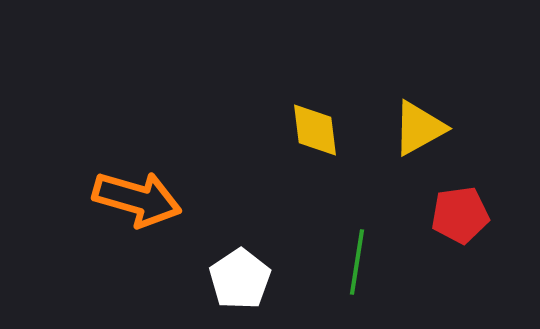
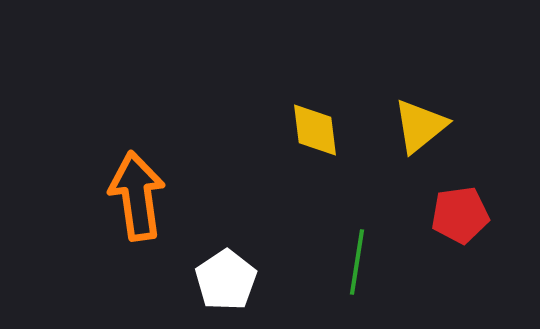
yellow triangle: moved 1 px right, 2 px up; rotated 10 degrees counterclockwise
orange arrow: moved 3 px up; rotated 114 degrees counterclockwise
white pentagon: moved 14 px left, 1 px down
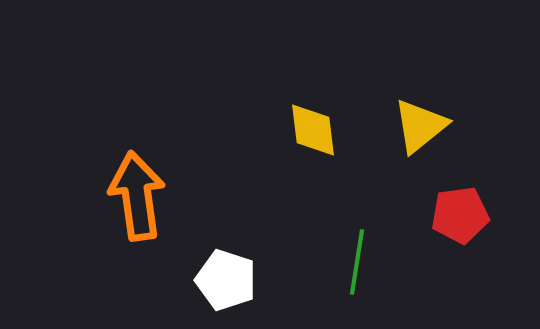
yellow diamond: moved 2 px left
white pentagon: rotated 20 degrees counterclockwise
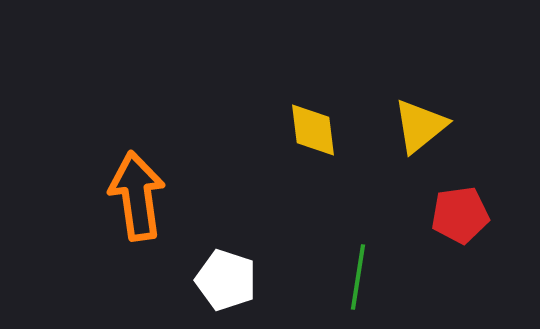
green line: moved 1 px right, 15 px down
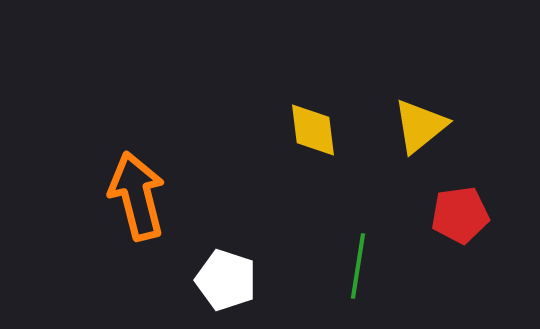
orange arrow: rotated 6 degrees counterclockwise
green line: moved 11 px up
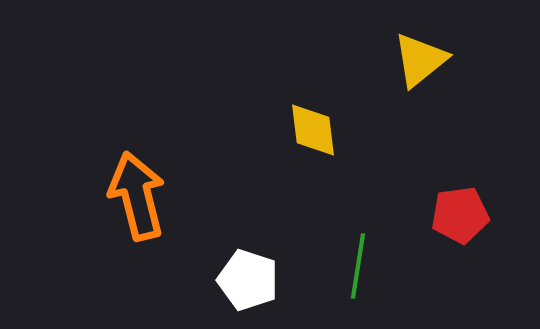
yellow triangle: moved 66 px up
white pentagon: moved 22 px right
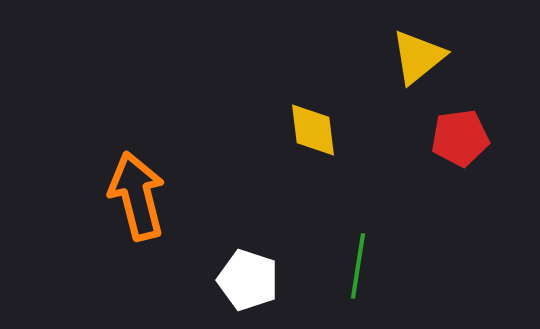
yellow triangle: moved 2 px left, 3 px up
red pentagon: moved 77 px up
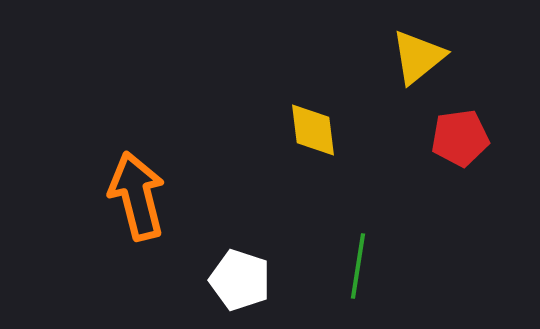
white pentagon: moved 8 px left
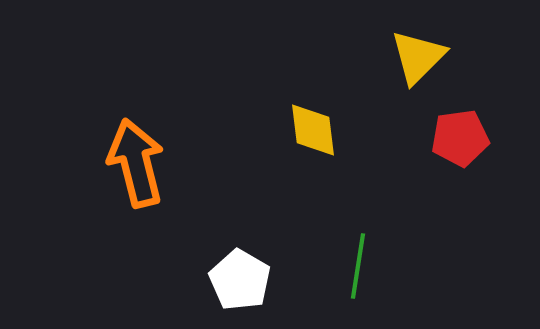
yellow triangle: rotated 6 degrees counterclockwise
orange arrow: moved 1 px left, 33 px up
white pentagon: rotated 12 degrees clockwise
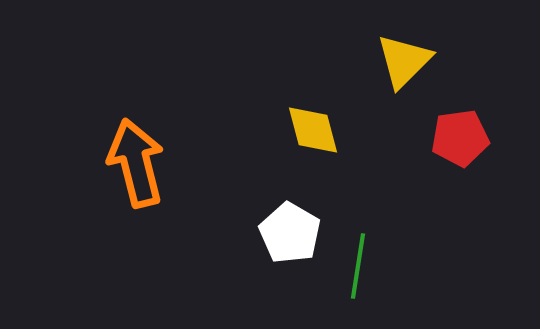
yellow triangle: moved 14 px left, 4 px down
yellow diamond: rotated 8 degrees counterclockwise
white pentagon: moved 50 px right, 47 px up
